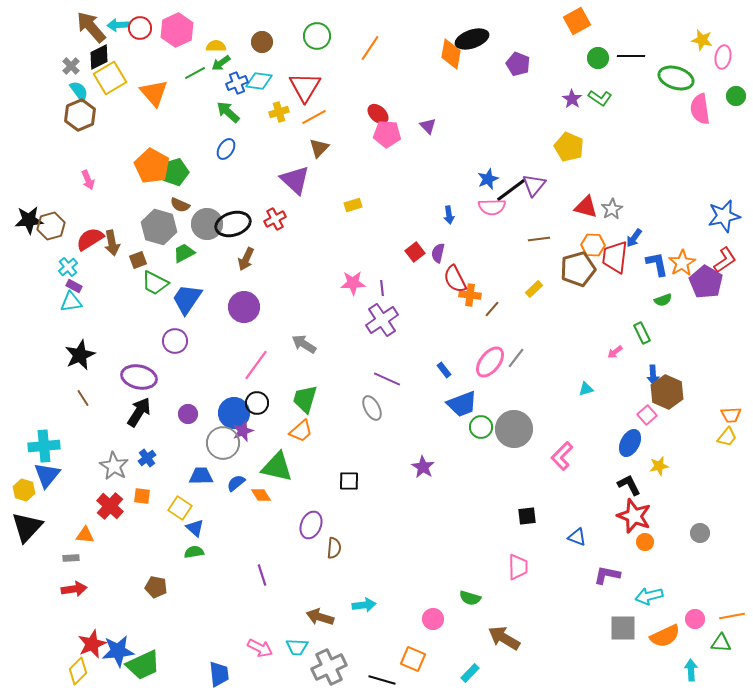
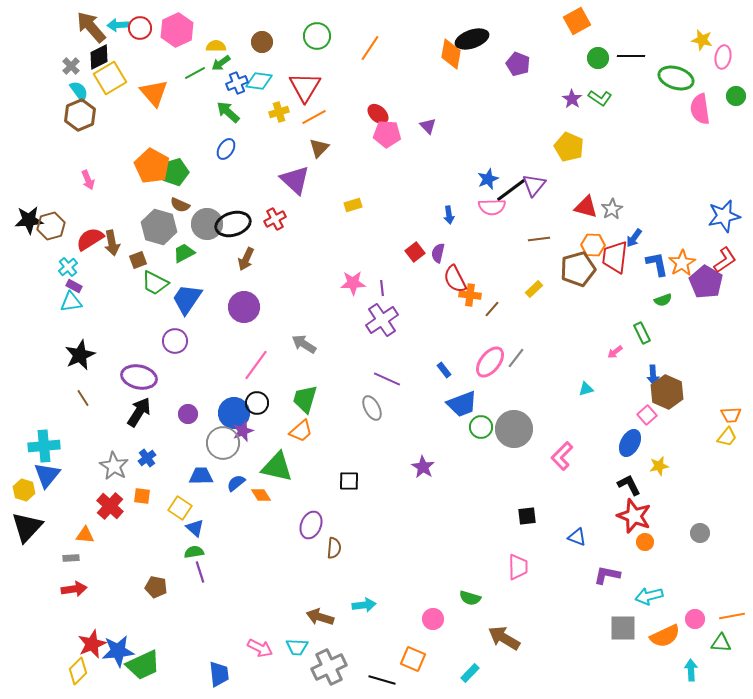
purple line at (262, 575): moved 62 px left, 3 px up
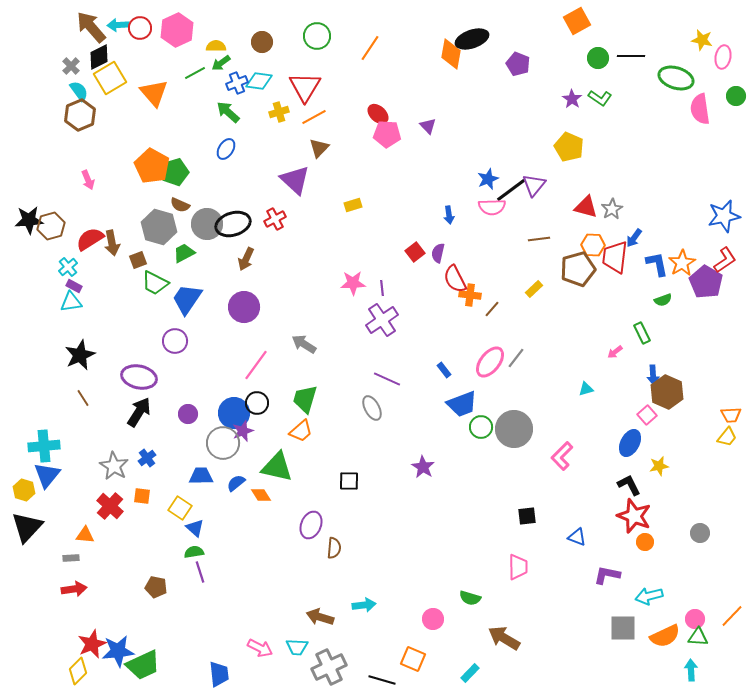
orange line at (732, 616): rotated 35 degrees counterclockwise
green triangle at (721, 643): moved 23 px left, 6 px up
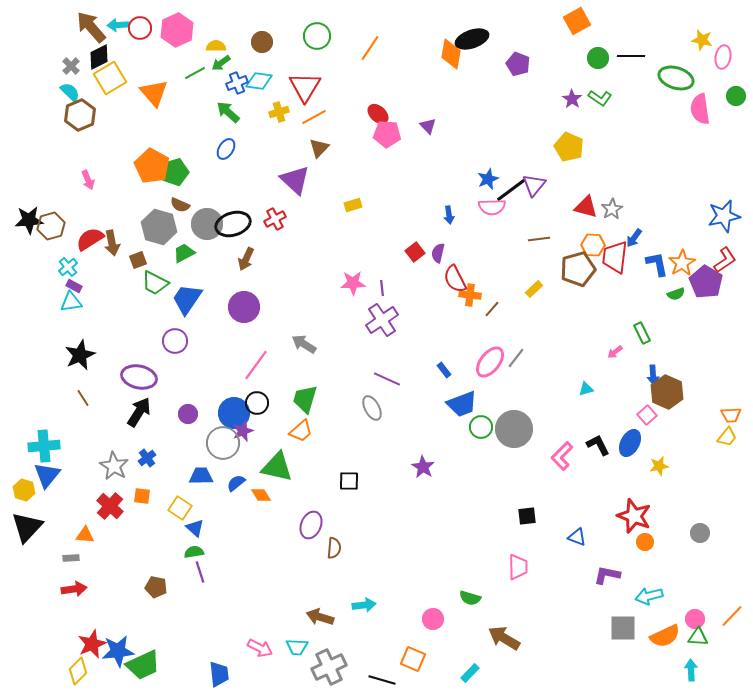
cyan semicircle at (79, 91): moved 9 px left, 1 px down; rotated 10 degrees counterclockwise
green semicircle at (663, 300): moved 13 px right, 6 px up
black L-shape at (629, 485): moved 31 px left, 40 px up
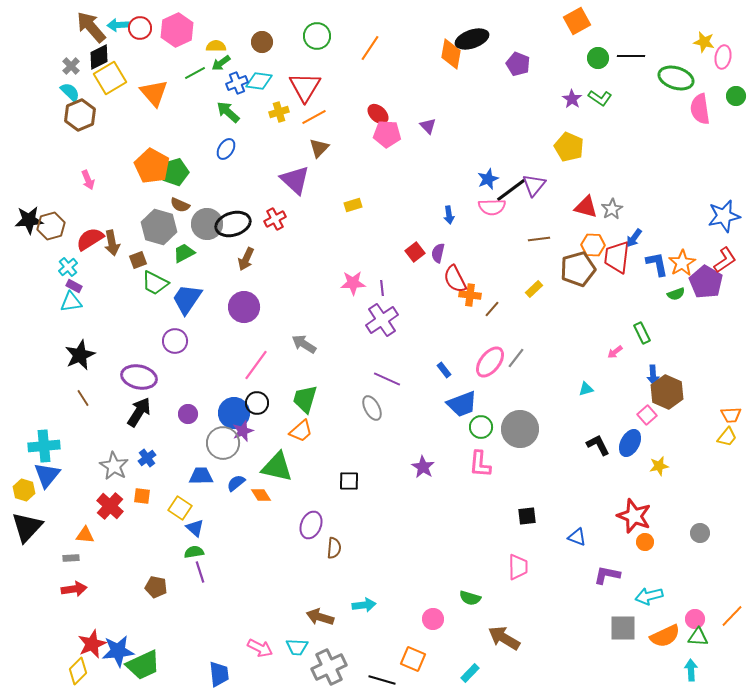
yellow star at (702, 40): moved 2 px right, 2 px down
red trapezoid at (615, 257): moved 2 px right
gray circle at (514, 429): moved 6 px right
pink L-shape at (562, 456): moved 82 px left, 8 px down; rotated 40 degrees counterclockwise
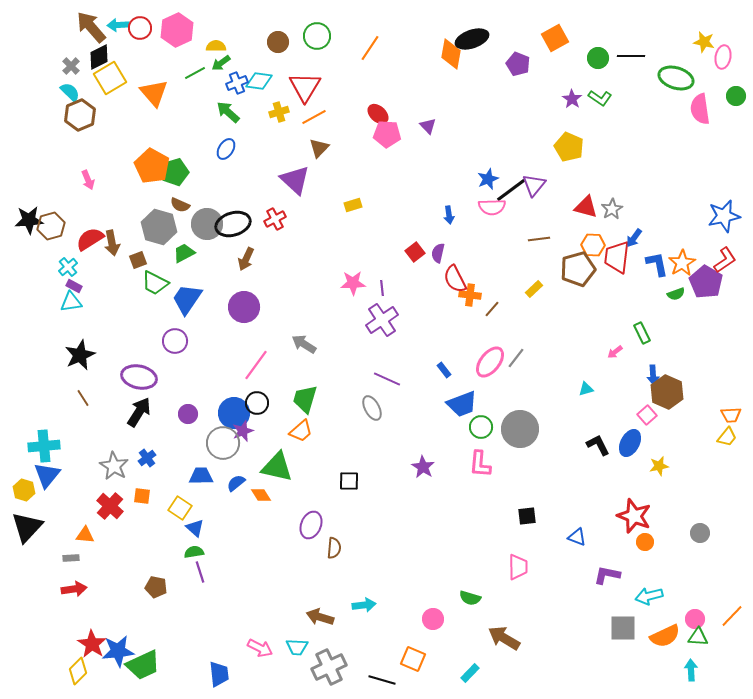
orange square at (577, 21): moved 22 px left, 17 px down
brown circle at (262, 42): moved 16 px right
red star at (92, 644): rotated 16 degrees counterclockwise
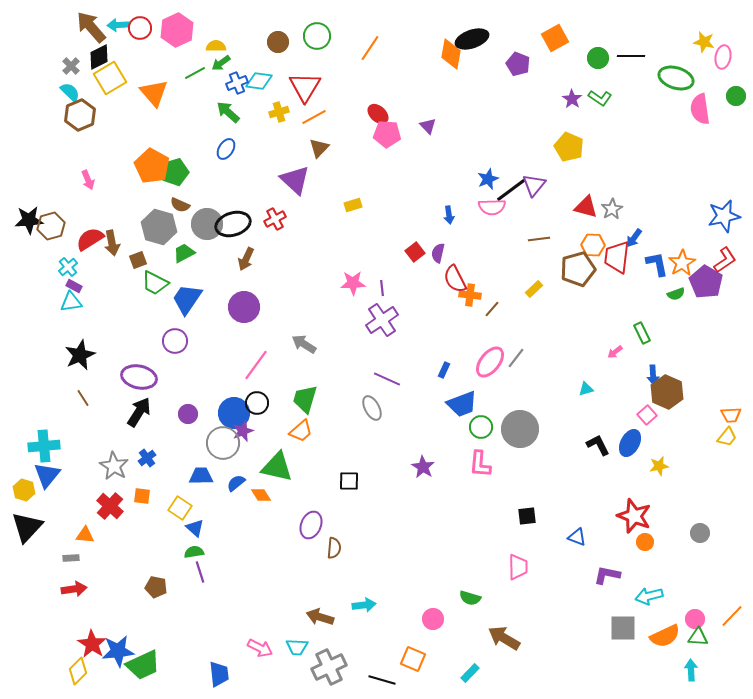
blue rectangle at (444, 370): rotated 63 degrees clockwise
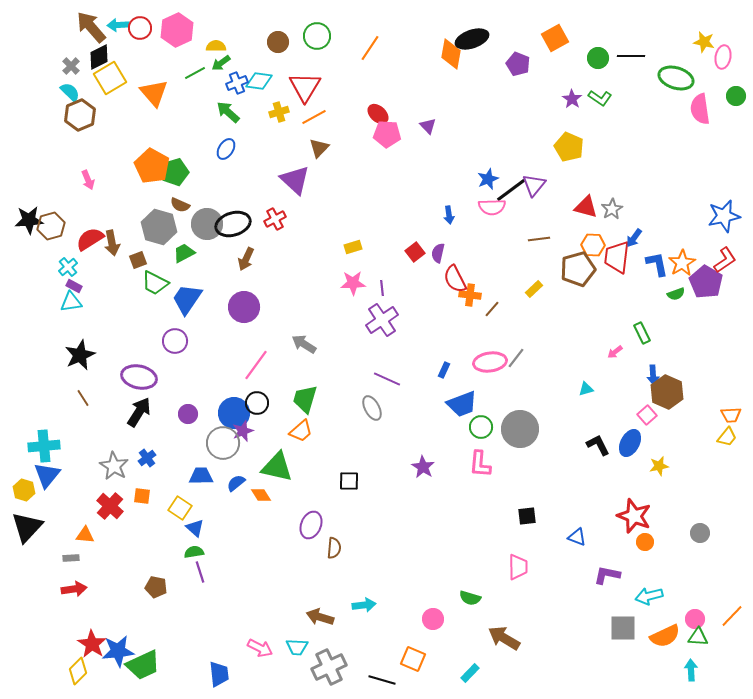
yellow rectangle at (353, 205): moved 42 px down
pink ellipse at (490, 362): rotated 44 degrees clockwise
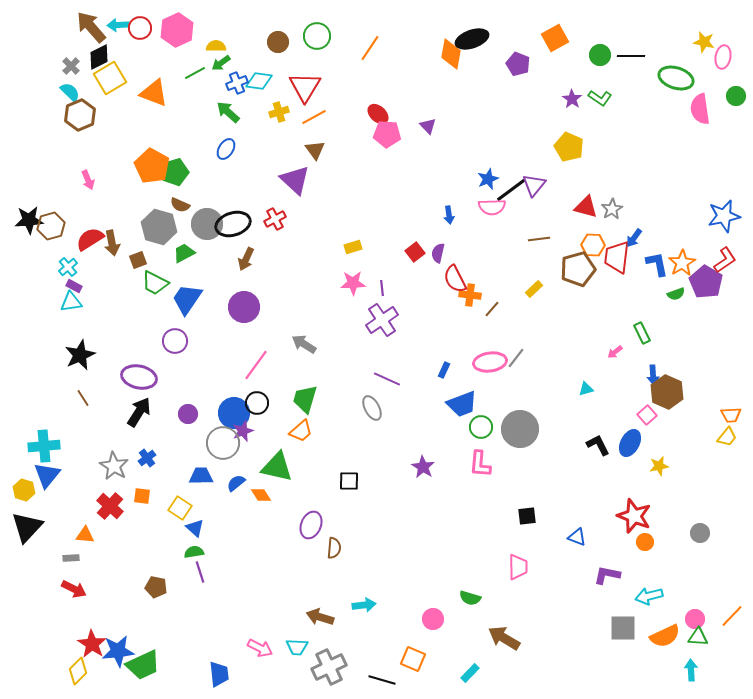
green circle at (598, 58): moved 2 px right, 3 px up
orange triangle at (154, 93): rotated 28 degrees counterclockwise
brown triangle at (319, 148): moved 4 px left, 2 px down; rotated 20 degrees counterclockwise
red arrow at (74, 589): rotated 35 degrees clockwise
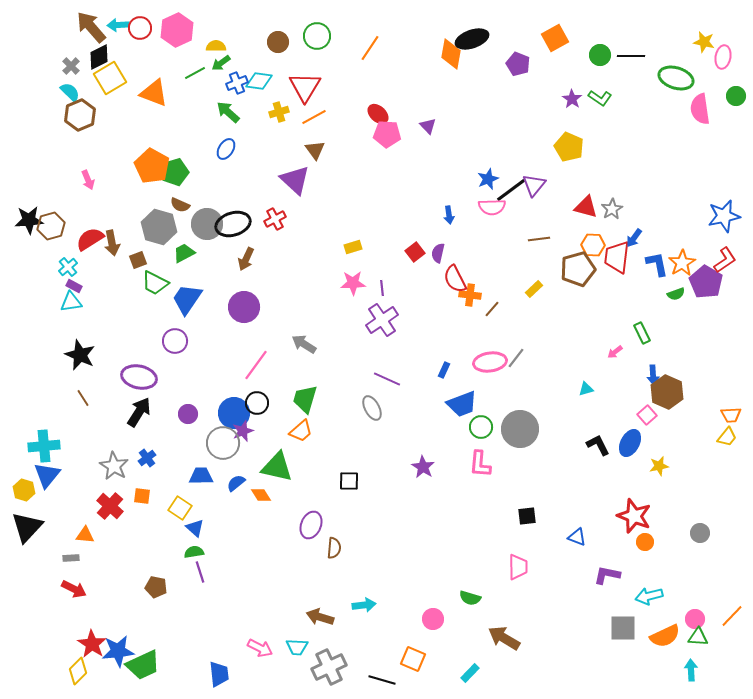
black star at (80, 355): rotated 24 degrees counterclockwise
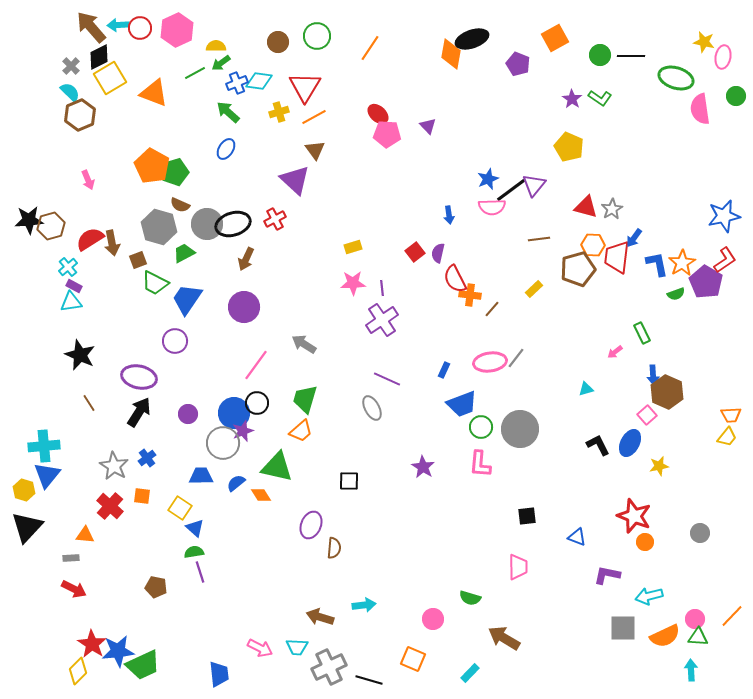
brown line at (83, 398): moved 6 px right, 5 px down
black line at (382, 680): moved 13 px left
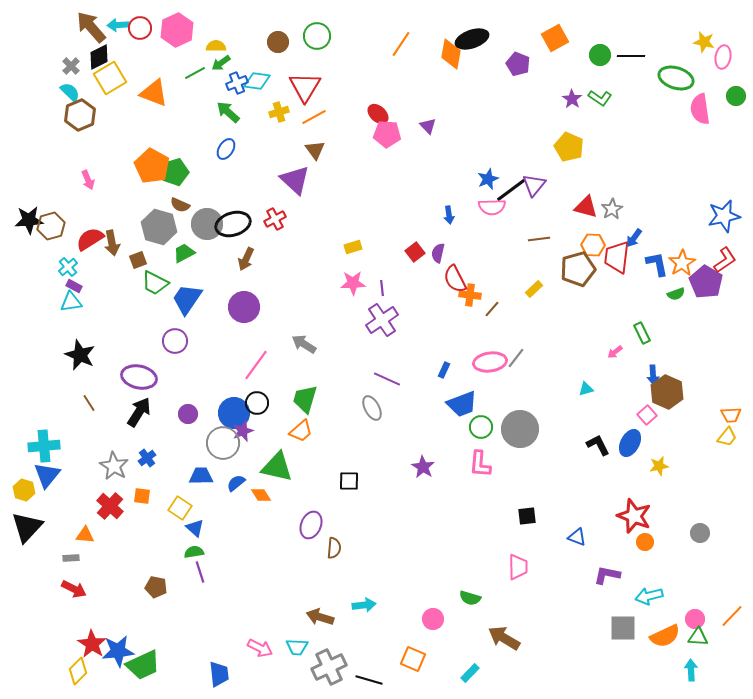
orange line at (370, 48): moved 31 px right, 4 px up
cyan diamond at (259, 81): moved 2 px left
